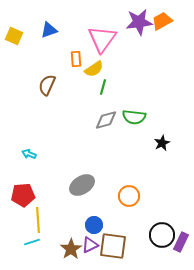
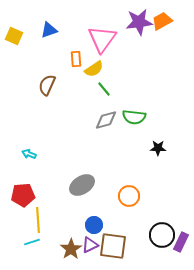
green line: moved 1 px right, 2 px down; rotated 56 degrees counterclockwise
black star: moved 4 px left, 5 px down; rotated 28 degrees clockwise
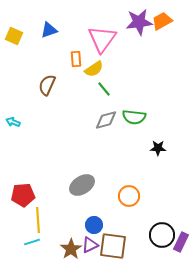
cyan arrow: moved 16 px left, 32 px up
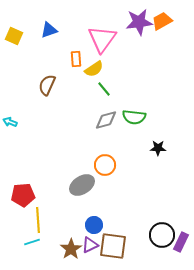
cyan arrow: moved 3 px left
orange circle: moved 24 px left, 31 px up
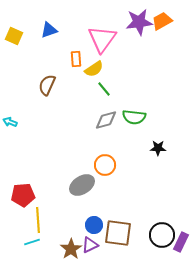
brown square: moved 5 px right, 13 px up
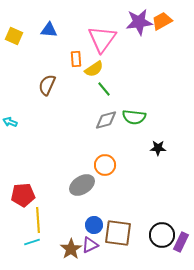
blue triangle: rotated 24 degrees clockwise
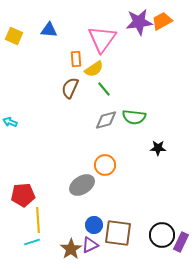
brown semicircle: moved 23 px right, 3 px down
